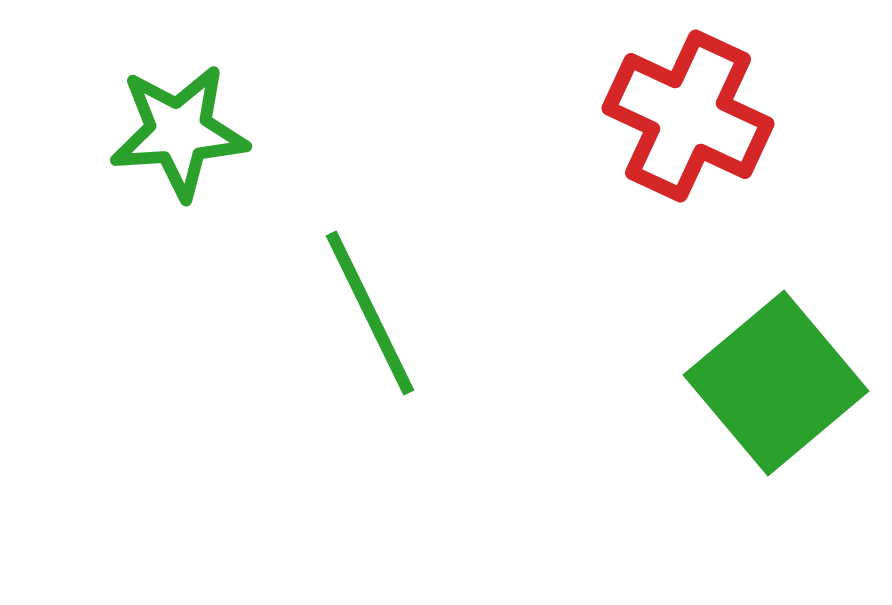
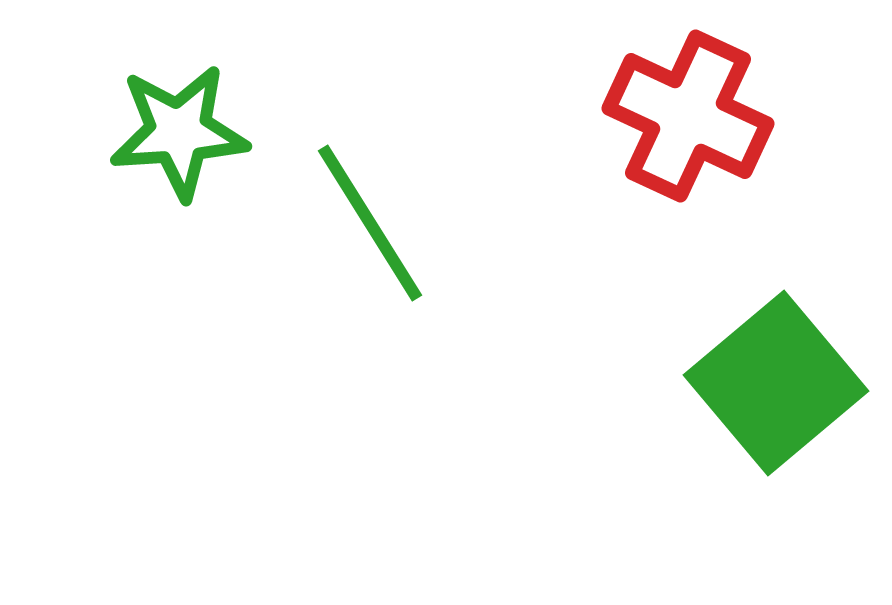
green line: moved 90 px up; rotated 6 degrees counterclockwise
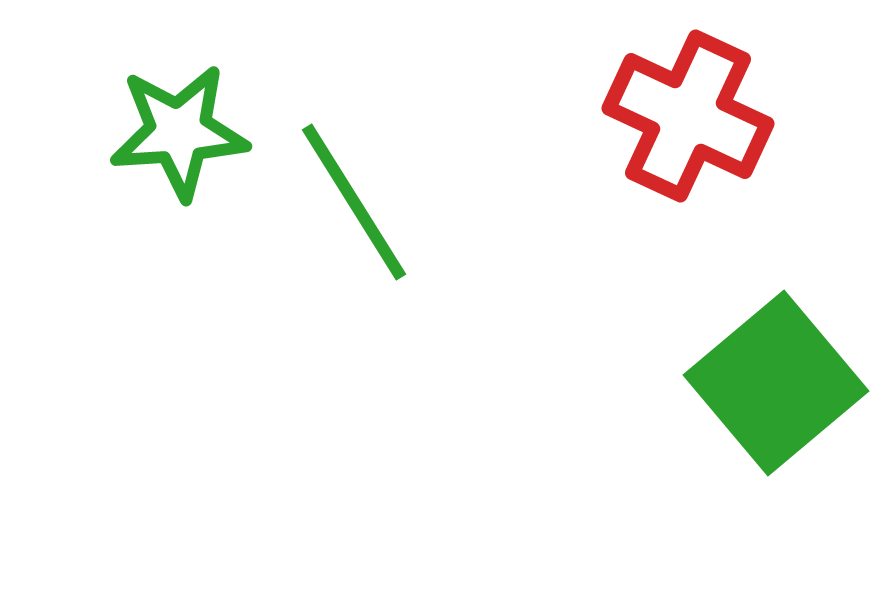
green line: moved 16 px left, 21 px up
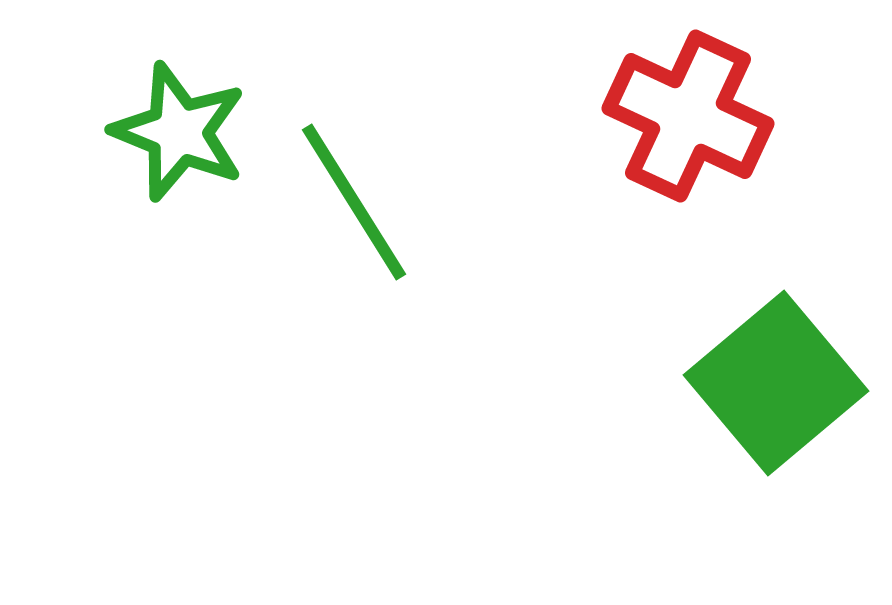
green star: rotated 26 degrees clockwise
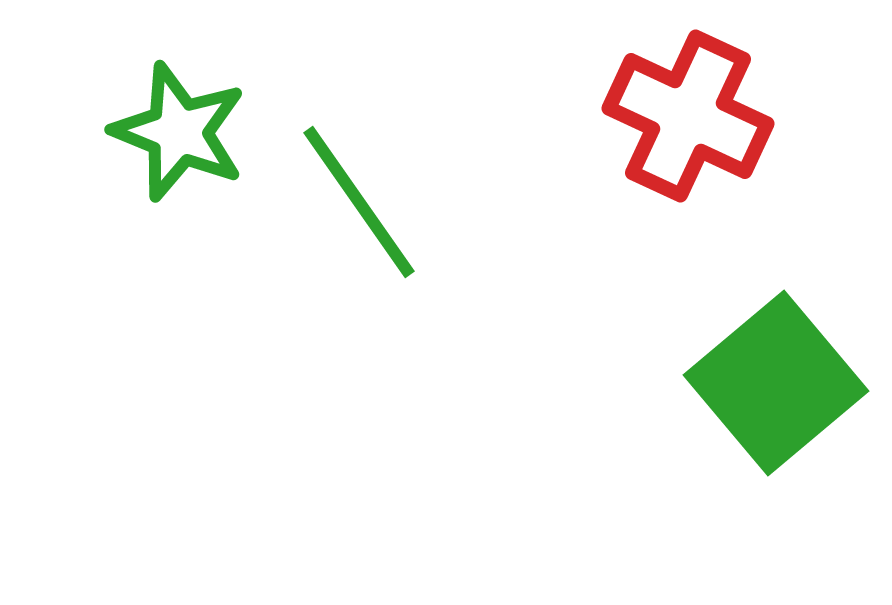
green line: moved 5 px right; rotated 3 degrees counterclockwise
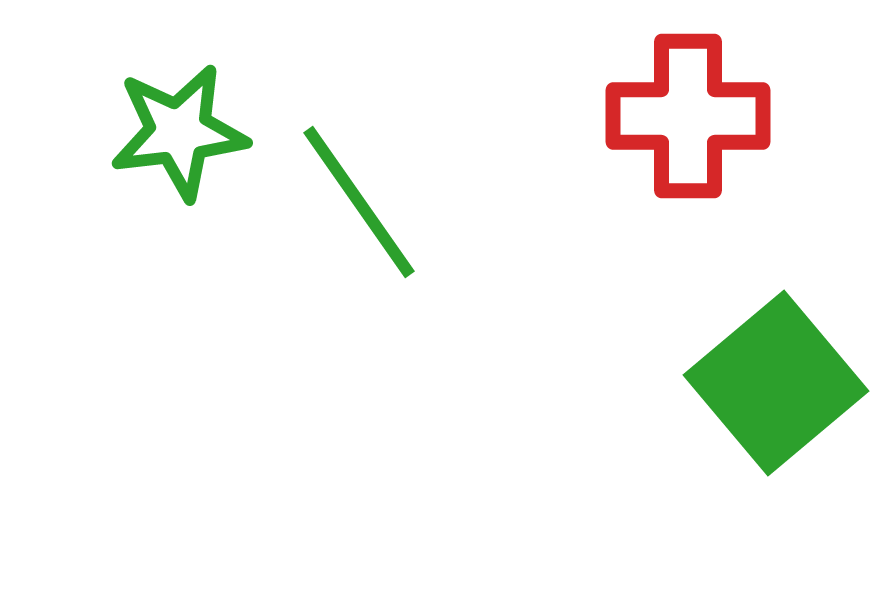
red cross: rotated 25 degrees counterclockwise
green star: rotated 29 degrees counterclockwise
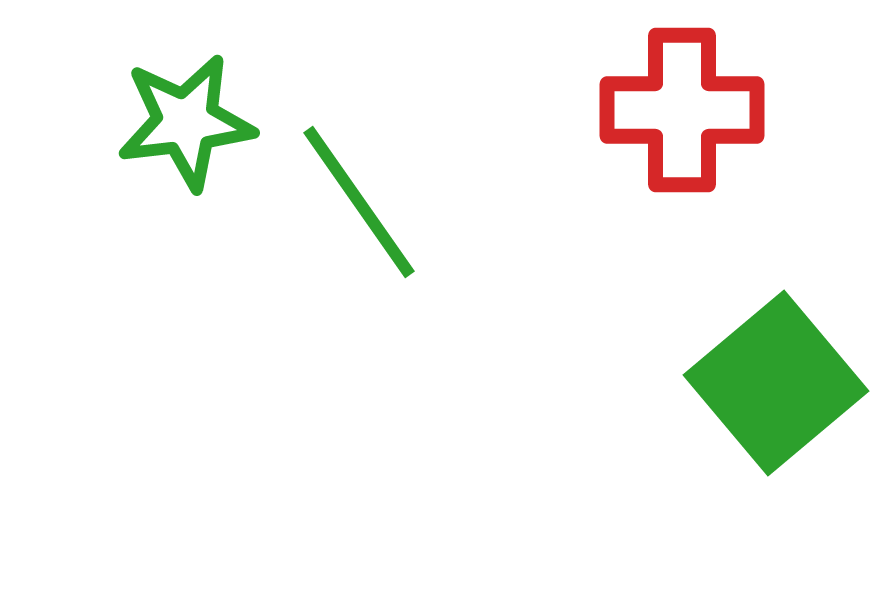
red cross: moved 6 px left, 6 px up
green star: moved 7 px right, 10 px up
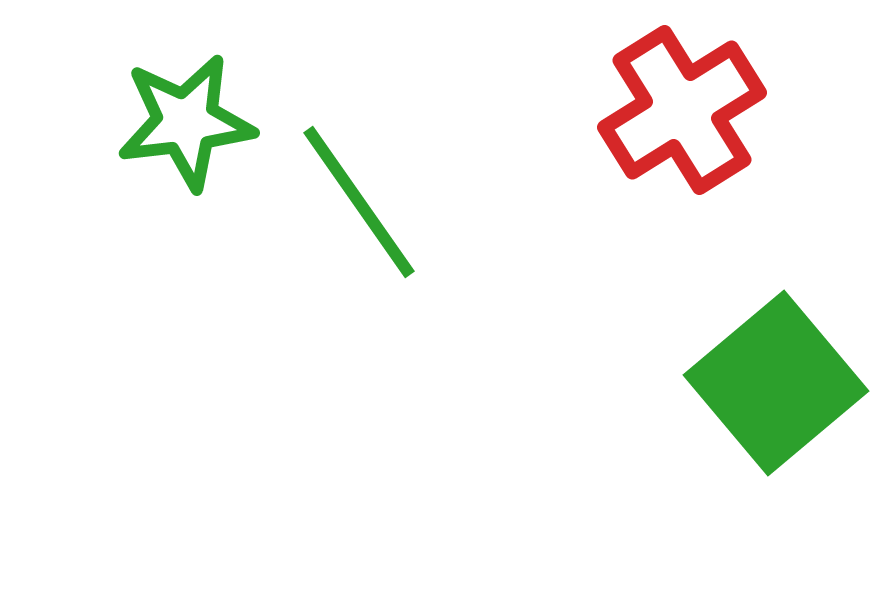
red cross: rotated 32 degrees counterclockwise
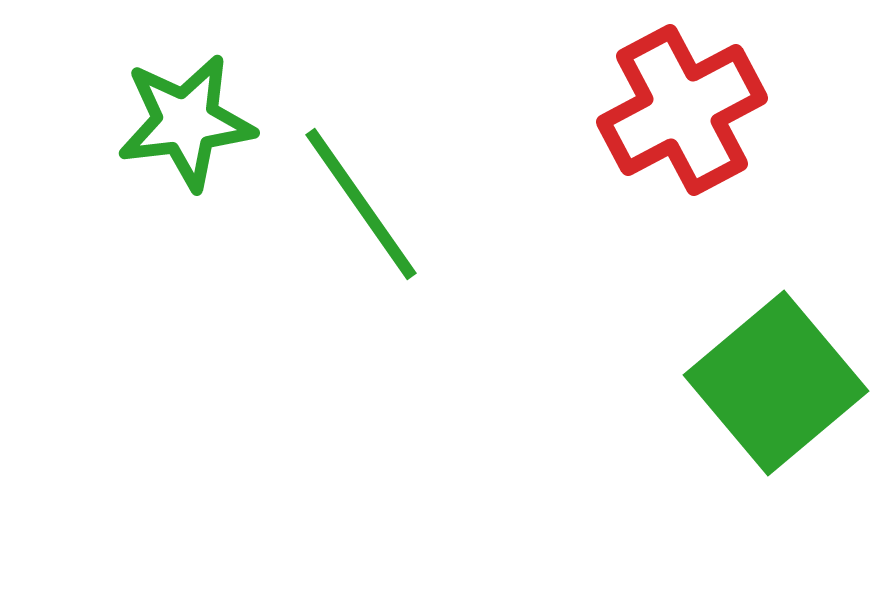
red cross: rotated 4 degrees clockwise
green line: moved 2 px right, 2 px down
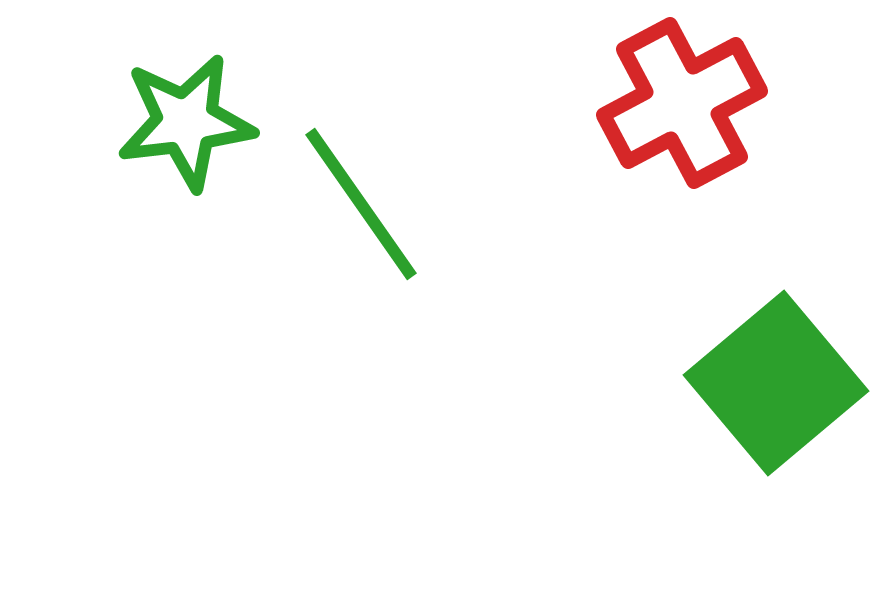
red cross: moved 7 px up
